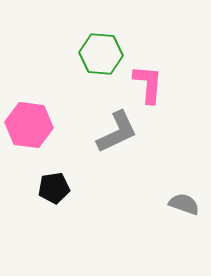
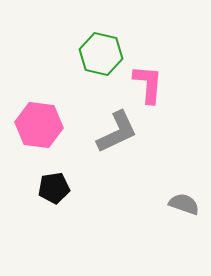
green hexagon: rotated 9 degrees clockwise
pink hexagon: moved 10 px right
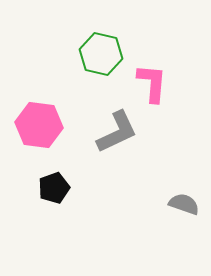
pink L-shape: moved 4 px right, 1 px up
black pentagon: rotated 12 degrees counterclockwise
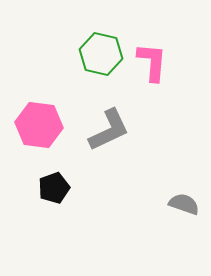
pink L-shape: moved 21 px up
gray L-shape: moved 8 px left, 2 px up
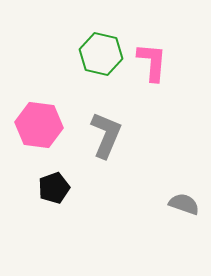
gray L-shape: moved 3 px left, 5 px down; rotated 42 degrees counterclockwise
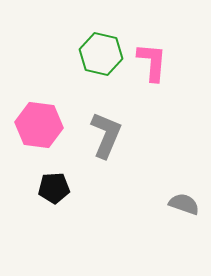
black pentagon: rotated 16 degrees clockwise
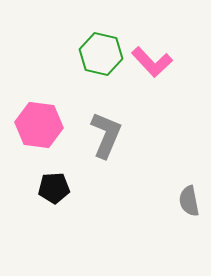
pink L-shape: rotated 132 degrees clockwise
gray semicircle: moved 5 px right, 3 px up; rotated 120 degrees counterclockwise
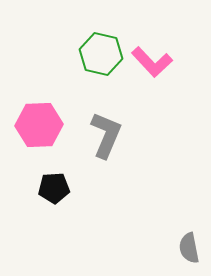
pink hexagon: rotated 9 degrees counterclockwise
gray semicircle: moved 47 px down
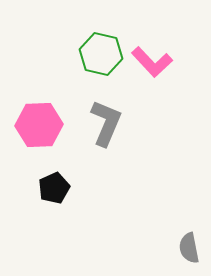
gray L-shape: moved 12 px up
black pentagon: rotated 20 degrees counterclockwise
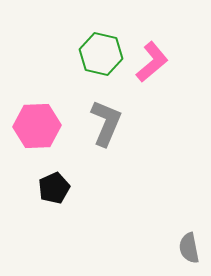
pink L-shape: rotated 87 degrees counterclockwise
pink hexagon: moved 2 px left, 1 px down
